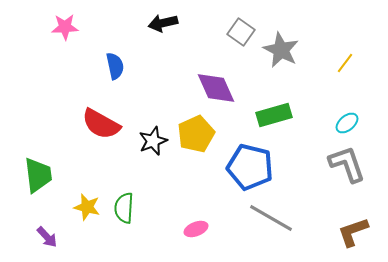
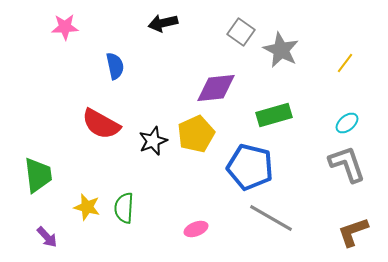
purple diamond: rotated 72 degrees counterclockwise
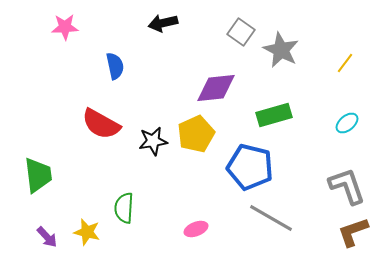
black star: rotated 12 degrees clockwise
gray L-shape: moved 22 px down
yellow star: moved 25 px down
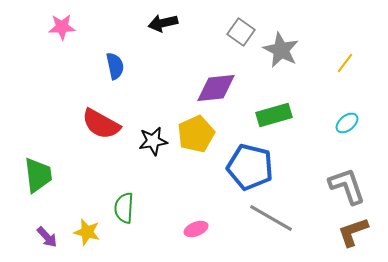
pink star: moved 3 px left
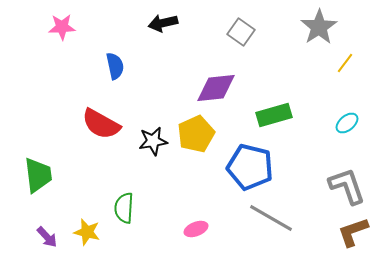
gray star: moved 38 px right, 23 px up; rotated 12 degrees clockwise
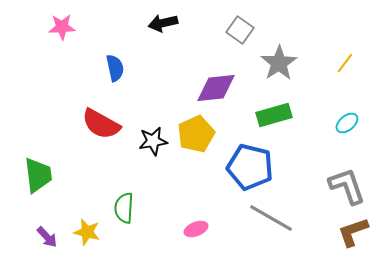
gray star: moved 40 px left, 36 px down
gray square: moved 1 px left, 2 px up
blue semicircle: moved 2 px down
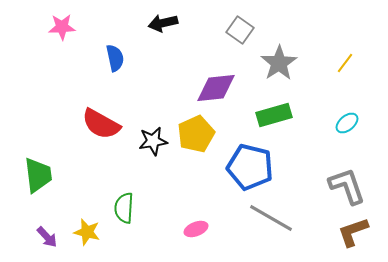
blue semicircle: moved 10 px up
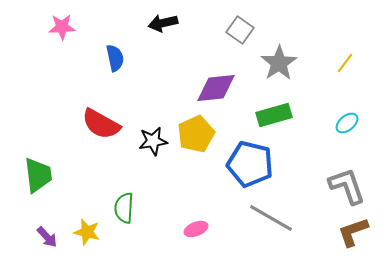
blue pentagon: moved 3 px up
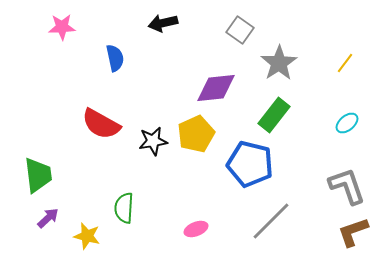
green rectangle: rotated 36 degrees counterclockwise
gray line: moved 3 px down; rotated 75 degrees counterclockwise
yellow star: moved 4 px down
purple arrow: moved 1 px right, 19 px up; rotated 90 degrees counterclockwise
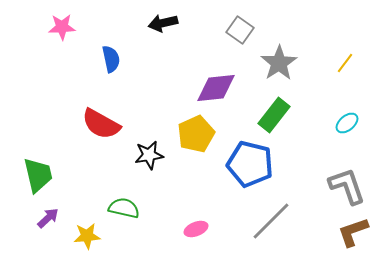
blue semicircle: moved 4 px left, 1 px down
black star: moved 4 px left, 14 px down
green trapezoid: rotated 6 degrees counterclockwise
green semicircle: rotated 100 degrees clockwise
yellow star: rotated 20 degrees counterclockwise
